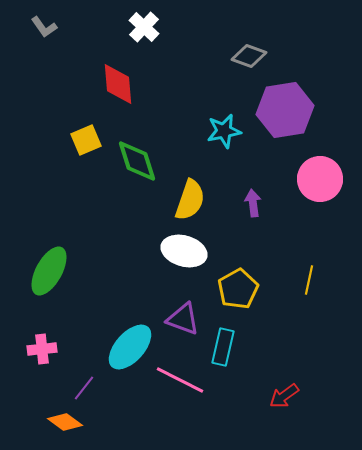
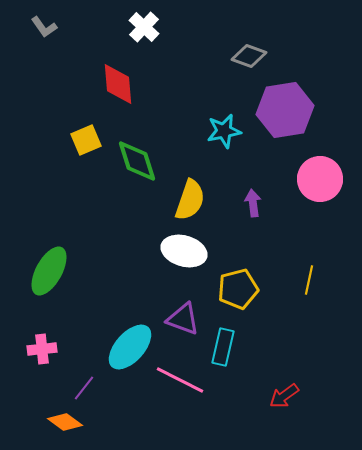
yellow pentagon: rotated 15 degrees clockwise
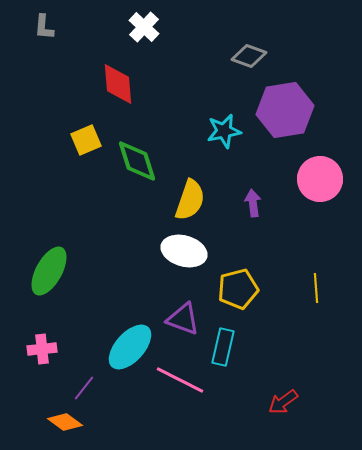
gray L-shape: rotated 40 degrees clockwise
yellow line: moved 7 px right, 8 px down; rotated 16 degrees counterclockwise
red arrow: moved 1 px left, 6 px down
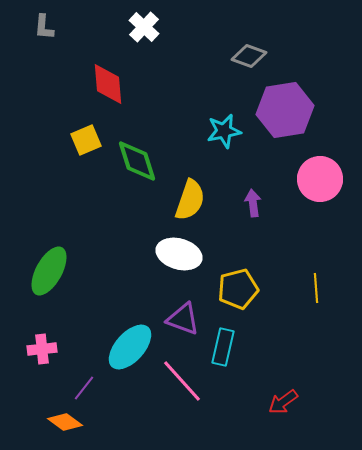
red diamond: moved 10 px left
white ellipse: moved 5 px left, 3 px down
pink line: moved 2 px right, 1 px down; rotated 21 degrees clockwise
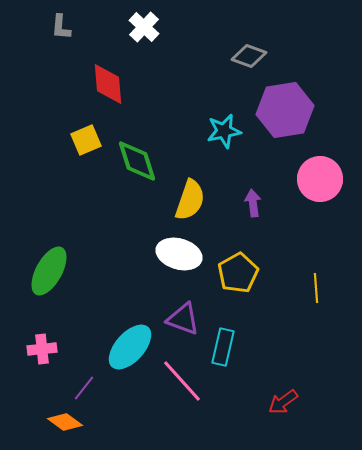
gray L-shape: moved 17 px right
yellow pentagon: moved 16 px up; rotated 15 degrees counterclockwise
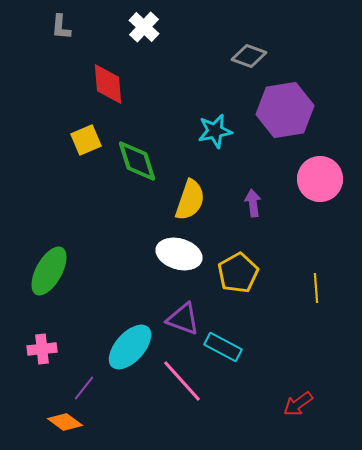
cyan star: moved 9 px left
cyan rectangle: rotated 75 degrees counterclockwise
red arrow: moved 15 px right, 2 px down
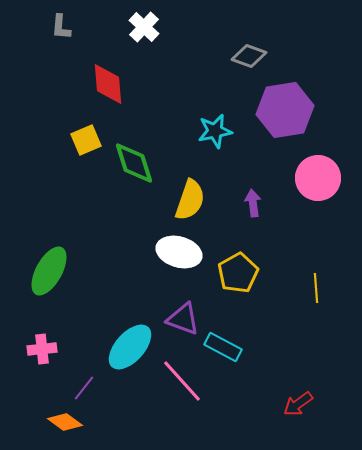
green diamond: moved 3 px left, 2 px down
pink circle: moved 2 px left, 1 px up
white ellipse: moved 2 px up
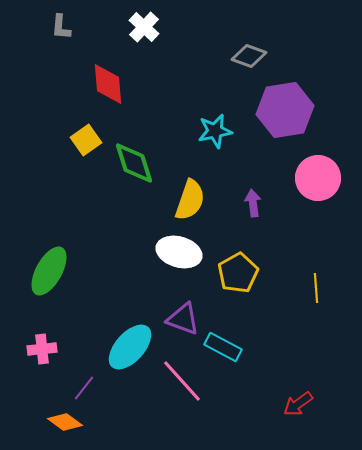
yellow square: rotated 12 degrees counterclockwise
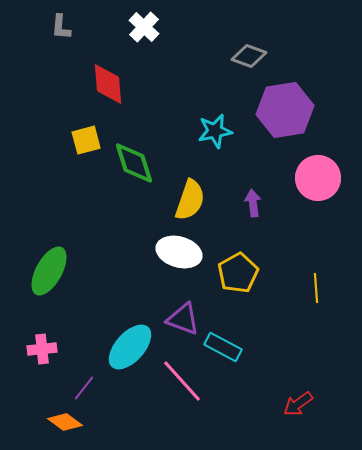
yellow square: rotated 20 degrees clockwise
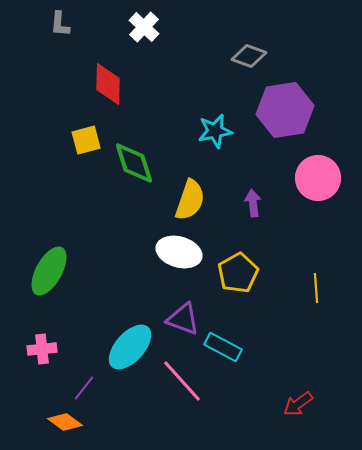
gray L-shape: moved 1 px left, 3 px up
red diamond: rotated 6 degrees clockwise
